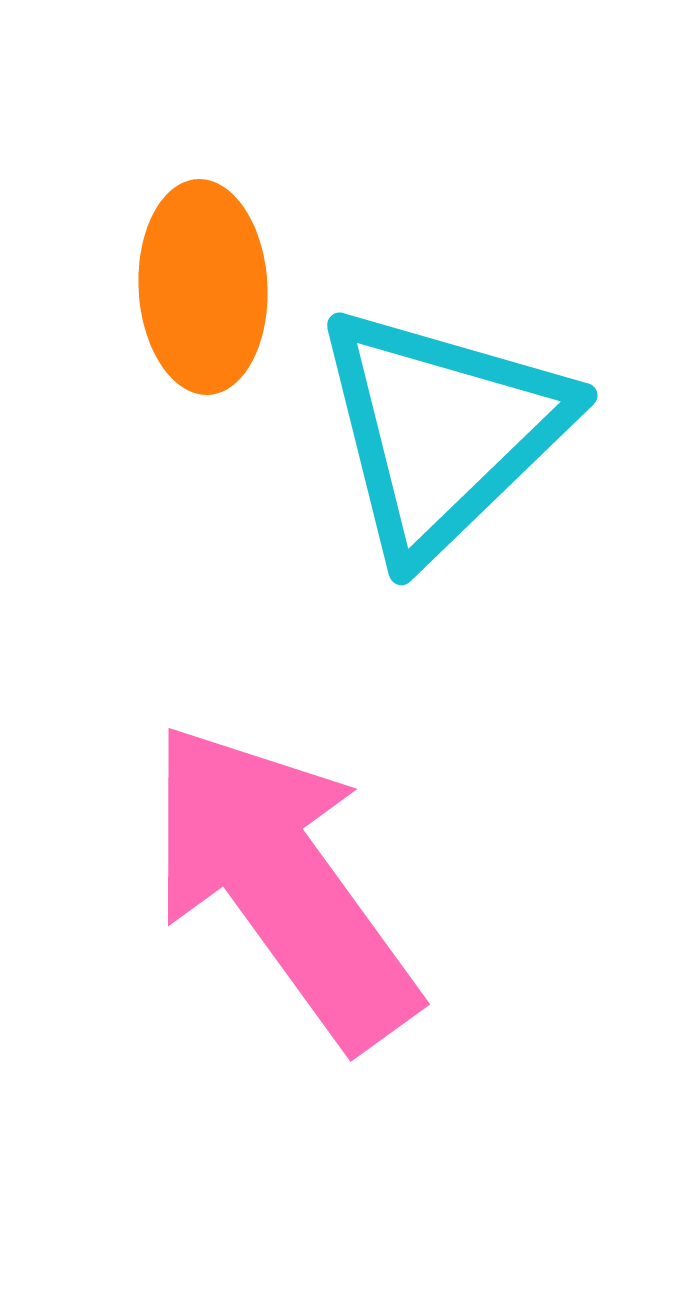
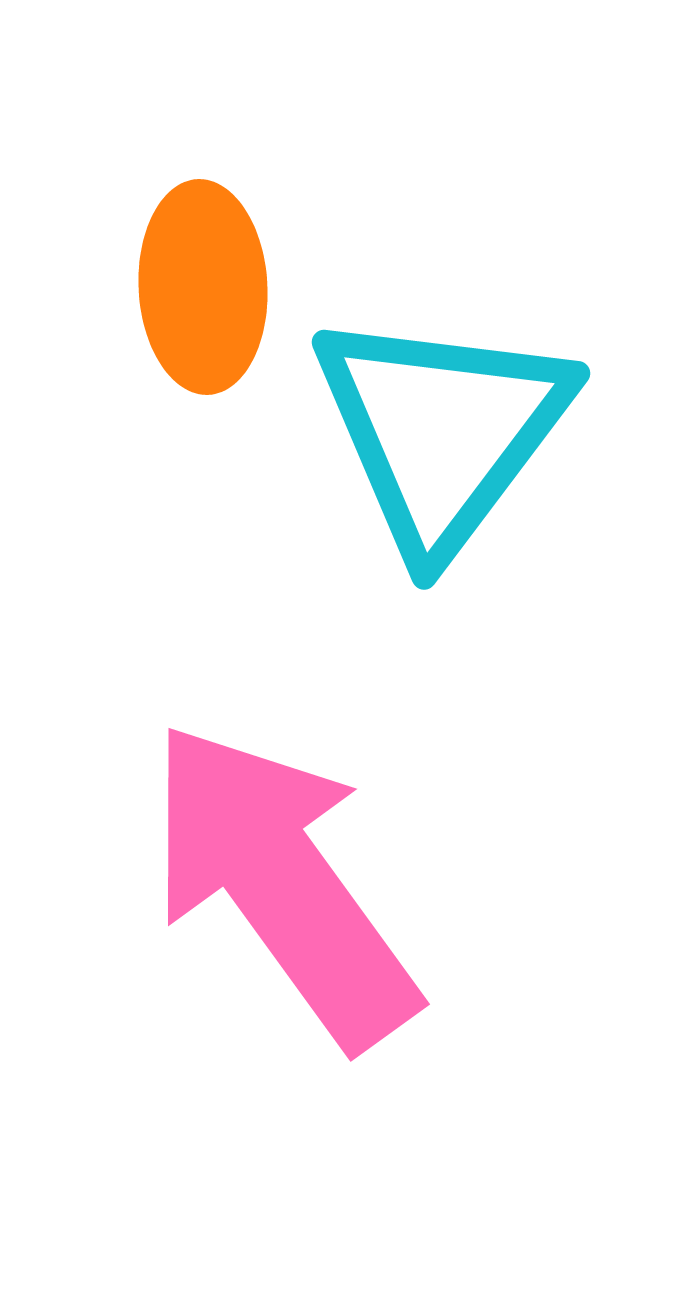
cyan triangle: rotated 9 degrees counterclockwise
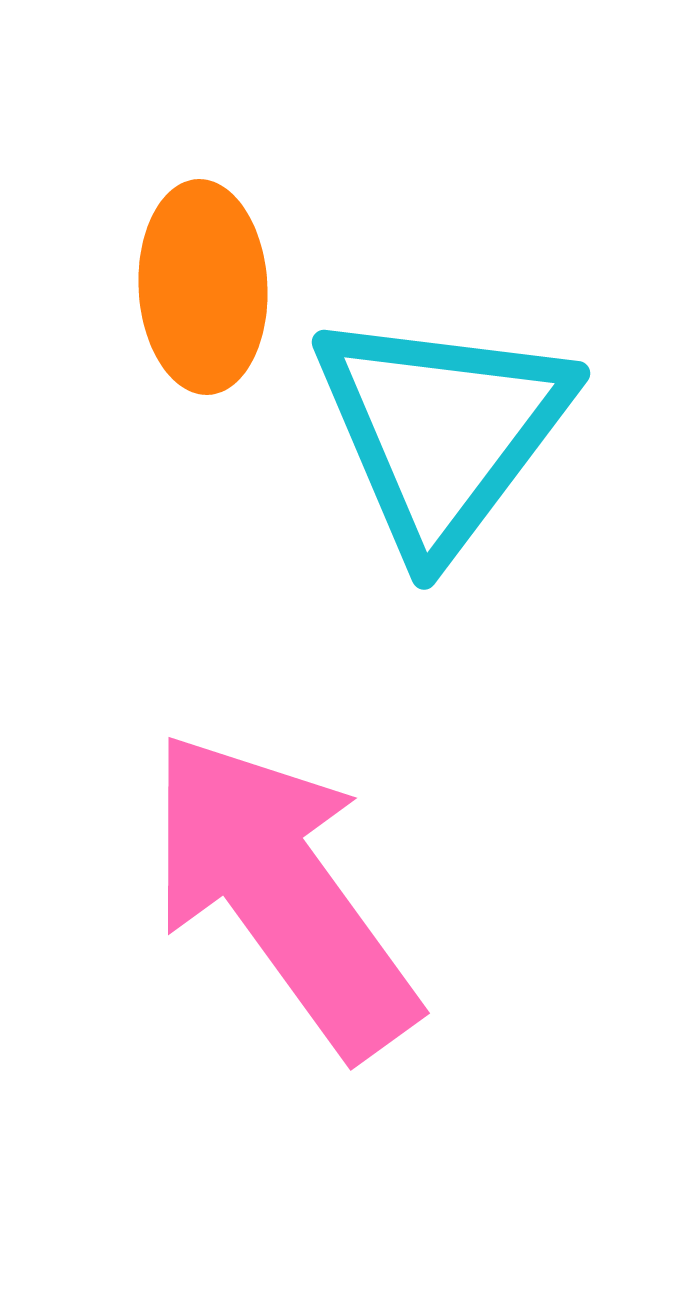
pink arrow: moved 9 px down
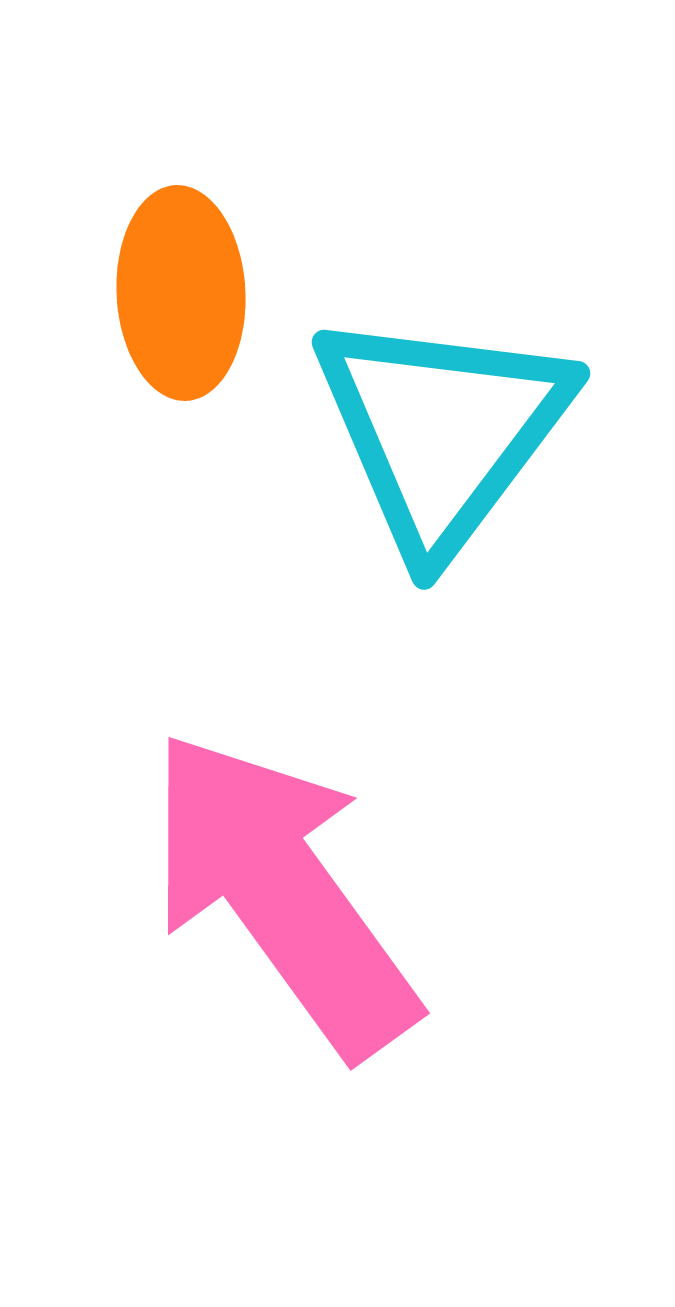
orange ellipse: moved 22 px left, 6 px down
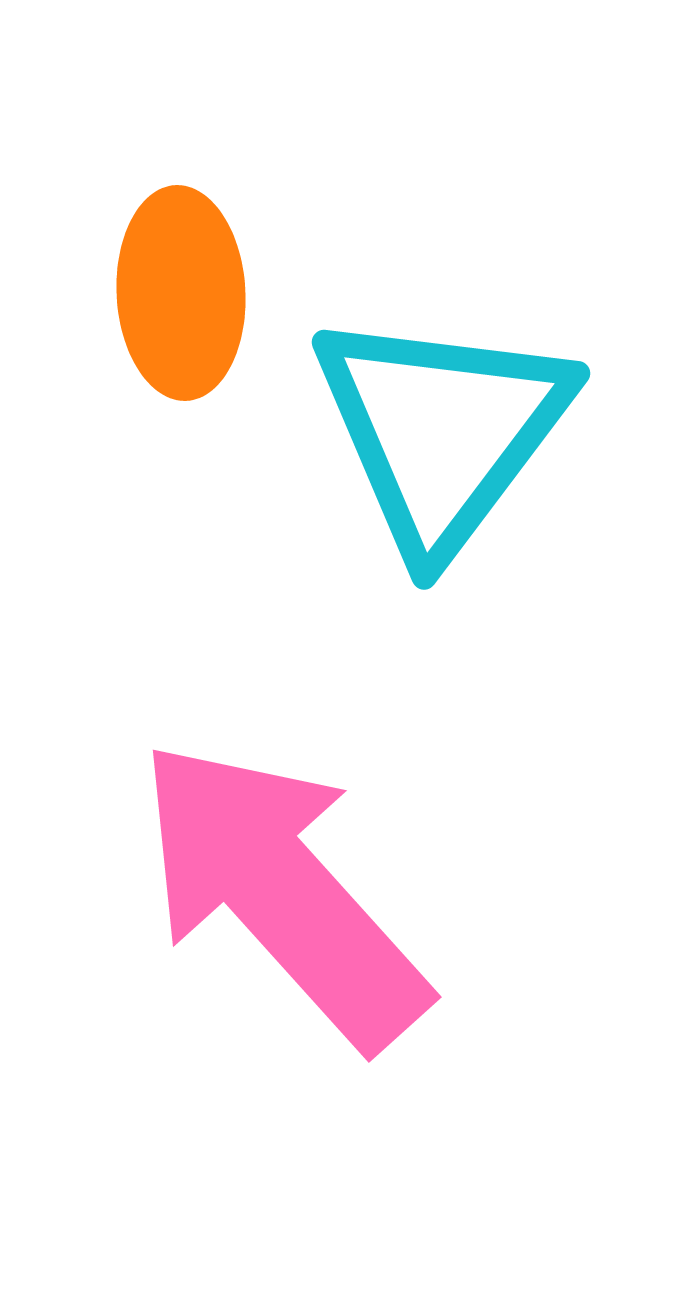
pink arrow: rotated 6 degrees counterclockwise
